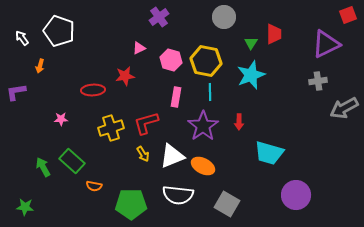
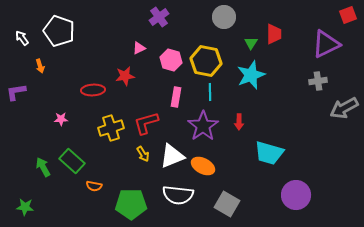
orange arrow: rotated 32 degrees counterclockwise
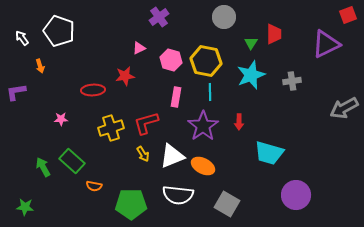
gray cross: moved 26 px left
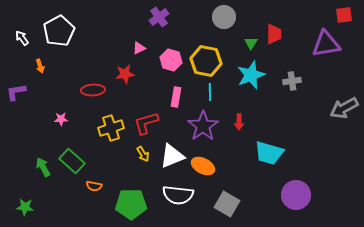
red square: moved 4 px left; rotated 12 degrees clockwise
white pentagon: rotated 24 degrees clockwise
purple triangle: rotated 16 degrees clockwise
red star: moved 2 px up
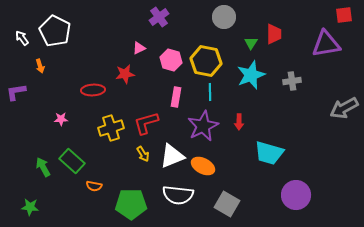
white pentagon: moved 4 px left; rotated 16 degrees counterclockwise
purple star: rotated 8 degrees clockwise
green star: moved 5 px right
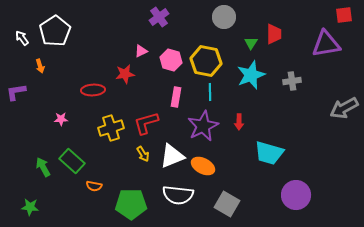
white pentagon: rotated 12 degrees clockwise
pink triangle: moved 2 px right, 3 px down
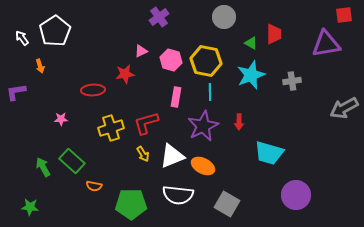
green triangle: rotated 32 degrees counterclockwise
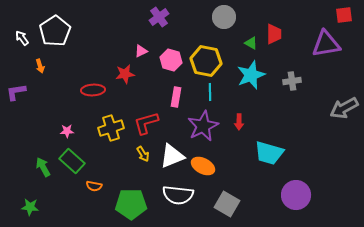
pink star: moved 6 px right, 12 px down
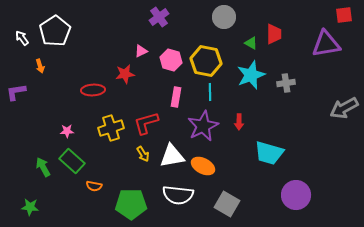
gray cross: moved 6 px left, 2 px down
white triangle: rotated 12 degrees clockwise
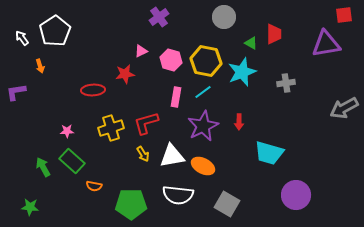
cyan star: moved 9 px left, 3 px up
cyan line: moved 7 px left; rotated 54 degrees clockwise
